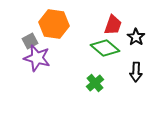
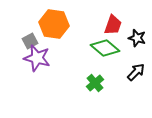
black star: moved 1 px right, 1 px down; rotated 18 degrees counterclockwise
black arrow: rotated 138 degrees counterclockwise
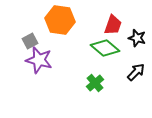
orange hexagon: moved 6 px right, 4 px up
purple star: moved 2 px right, 2 px down
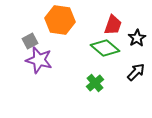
black star: rotated 24 degrees clockwise
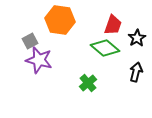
black arrow: rotated 30 degrees counterclockwise
green cross: moved 7 px left
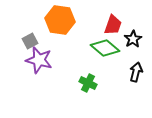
black star: moved 4 px left, 1 px down
green cross: rotated 24 degrees counterclockwise
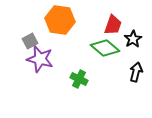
purple star: moved 1 px right, 1 px up
green cross: moved 9 px left, 4 px up
